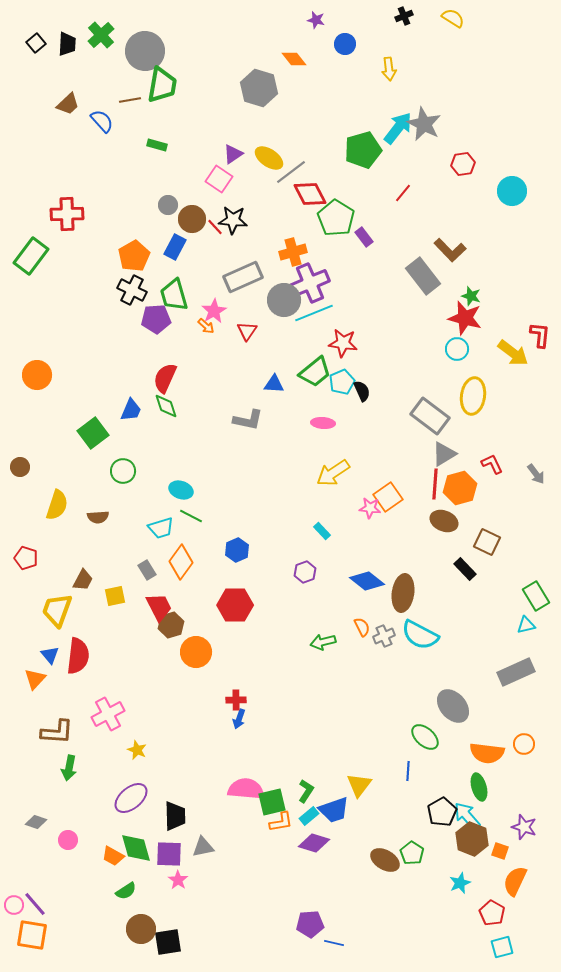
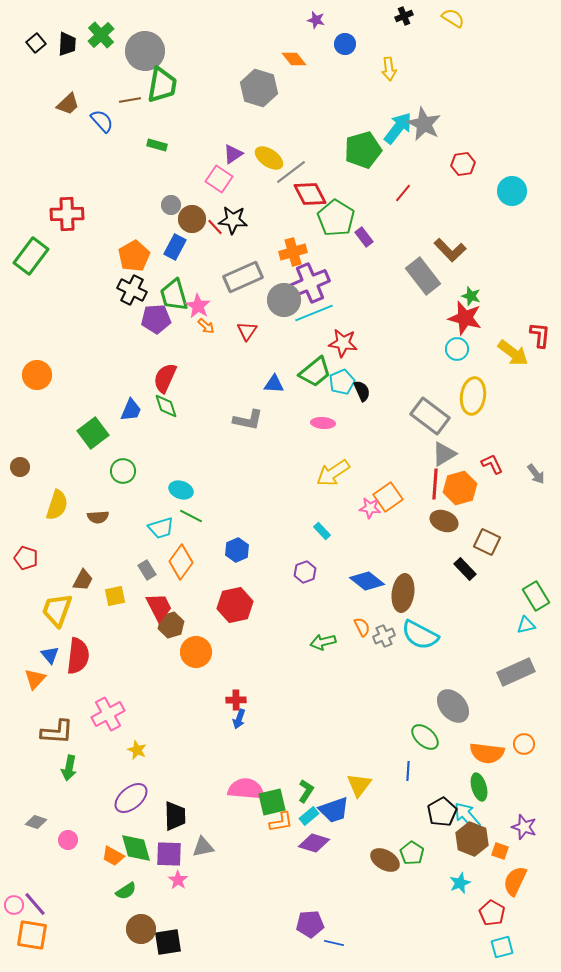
gray circle at (168, 205): moved 3 px right
pink star at (214, 311): moved 16 px left, 5 px up; rotated 10 degrees counterclockwise
red hexagon at (235, 605): rotated 12 degrees counterclockwise
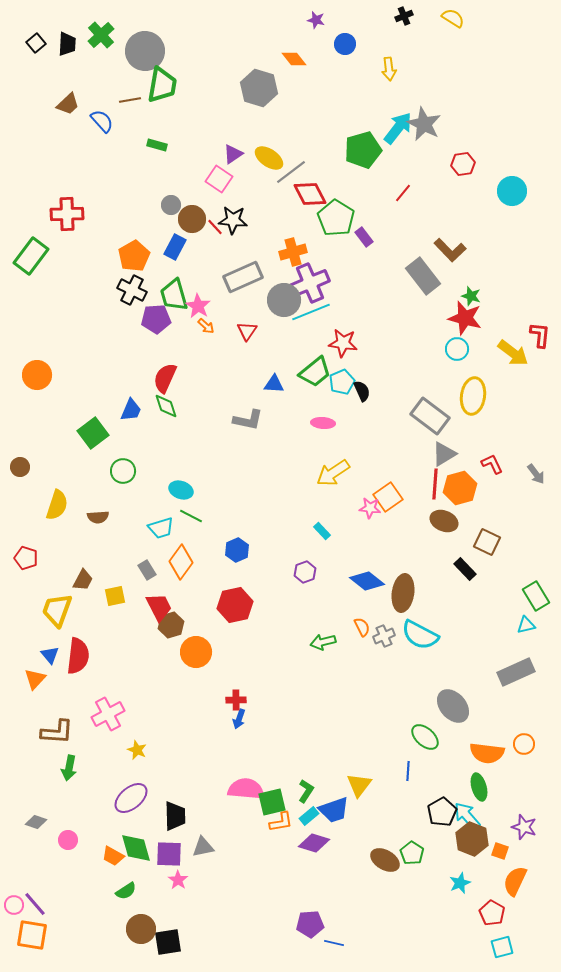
cyan line at (314, 313): moved 3 px left, 1 px up
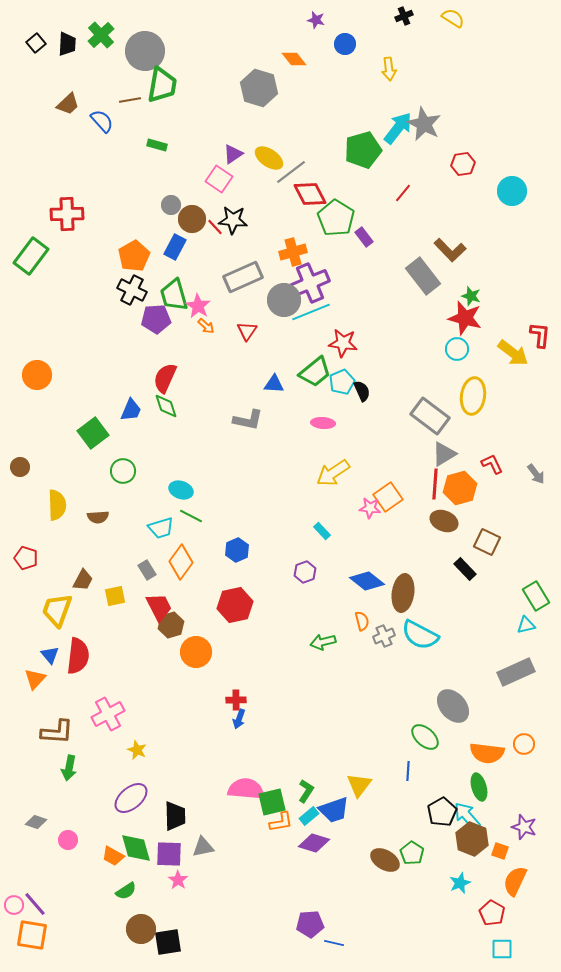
yellow semicircle at (57, 505): rotated 20 degrees counterclockwise
orange semicircle at (362, 627): moved 6 px up; rotated 12 degrees clockwise
cyan square at (502, 947): moved 2 px down; rotated 15 degrees clockwise
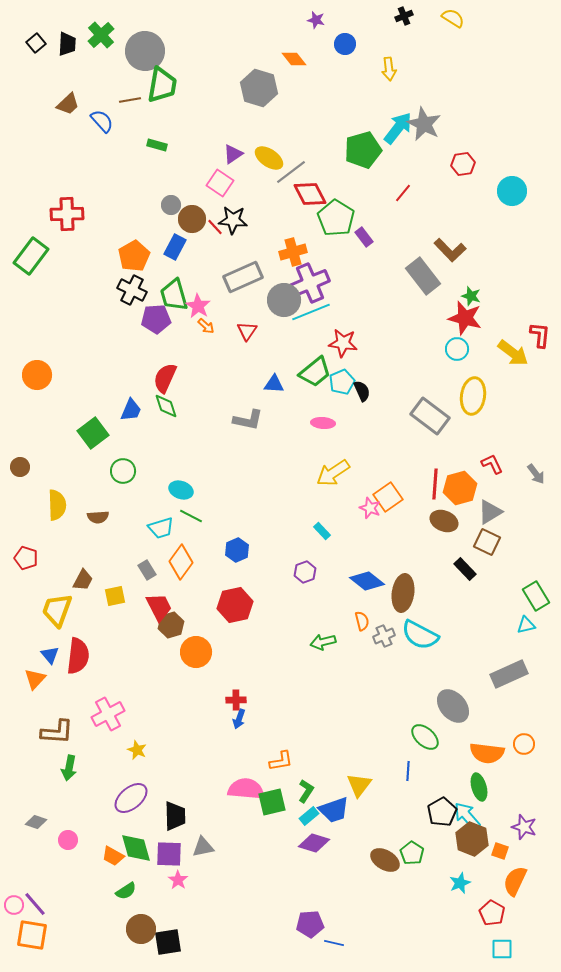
pink square at (219, 179): moved 1 px right, 4 px down
gray triangle at (444, 454): moved 46 px right, 58 px down
pink star at (370, 508): rotated 15 degrees clockwise
gray rectangle at (516, 672): moved 7 px left, 2 px down
orange L-shape at (281, 822): moved 61 px up
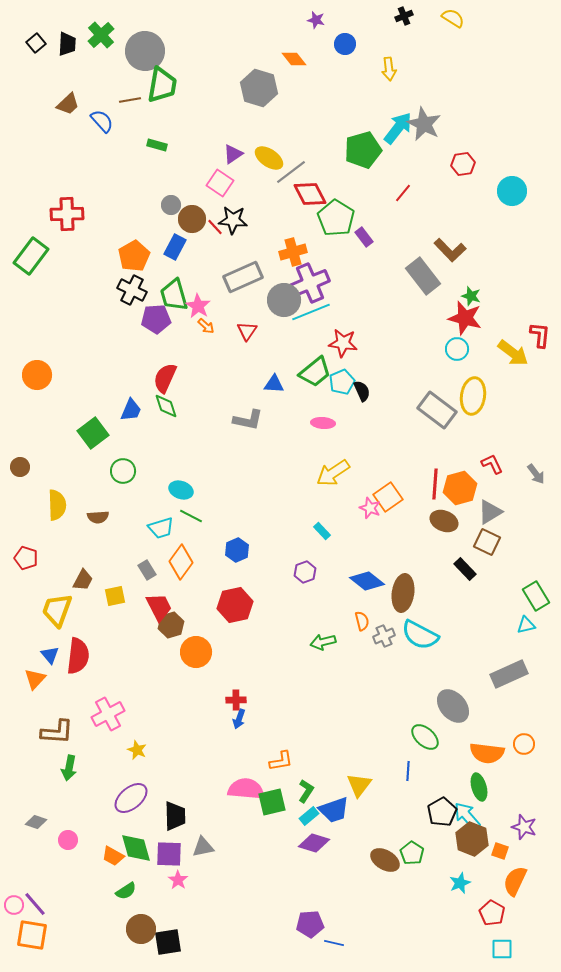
gray rectangle at (430, 416): moved 7 px right, 6 px up
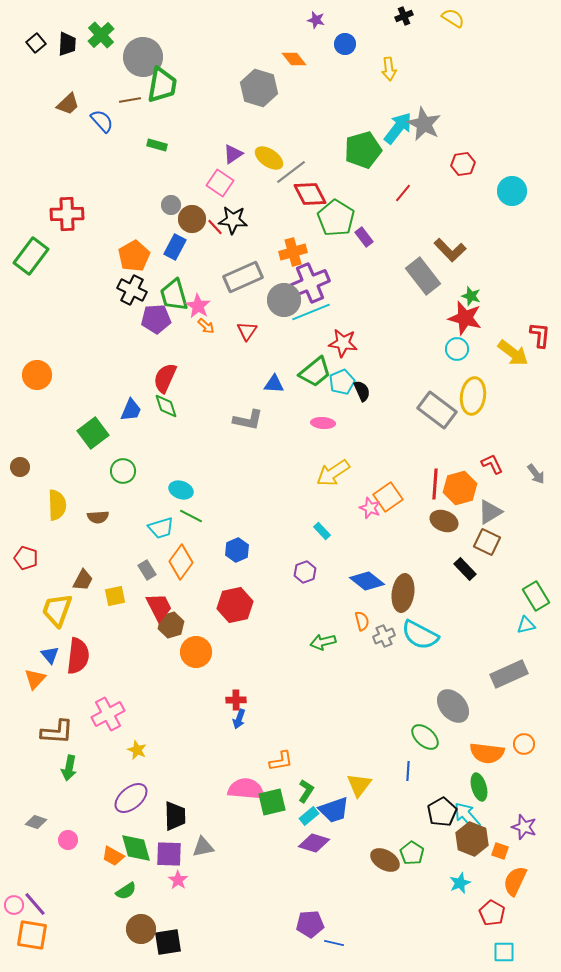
gray circle at (145, 51): moved 2 px left, 6 px down
cyan square at (502, 949): moved 2 px right, 3 px down
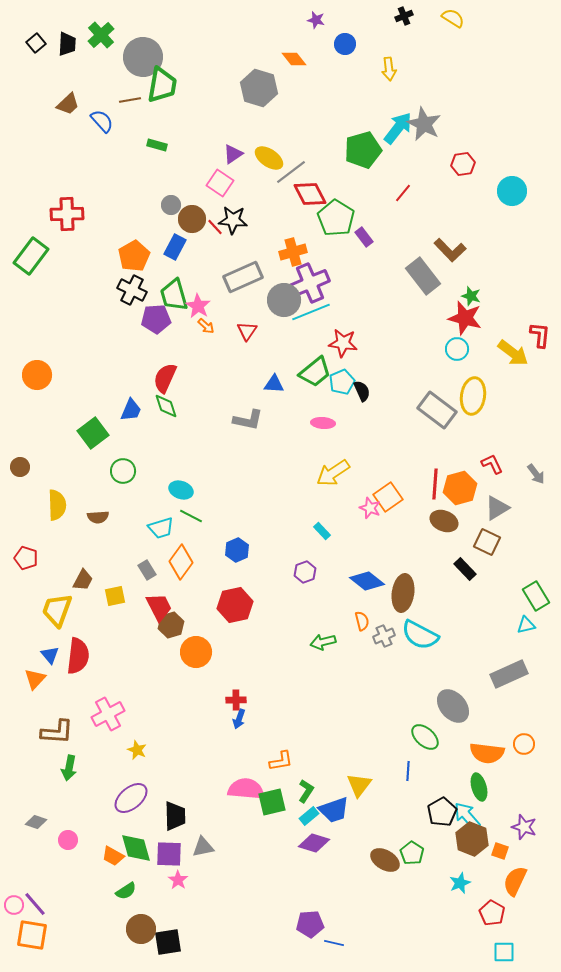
gray triangle at (490, 512): moved 7 px right, 4 px up
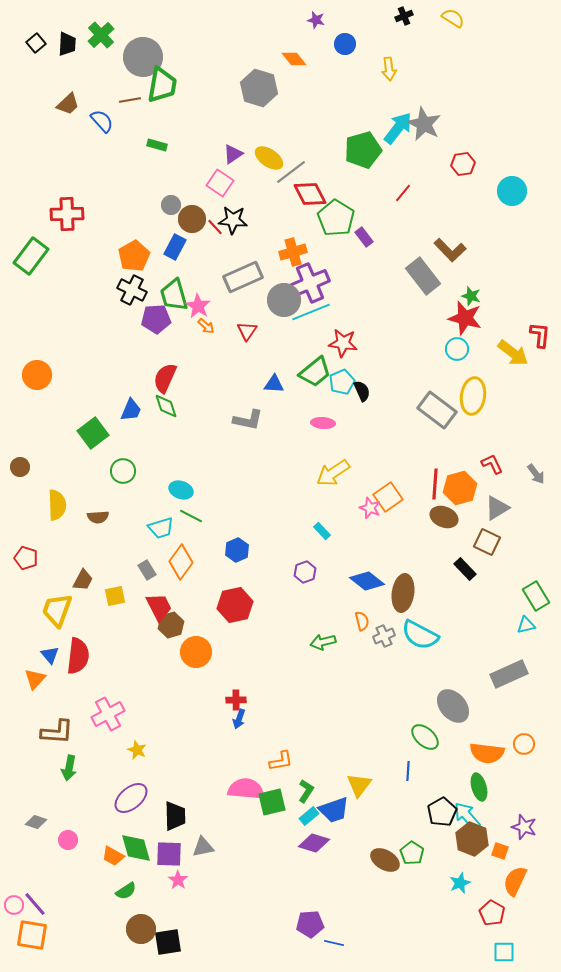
brown ellipse at (444, 521): moved 4 px up
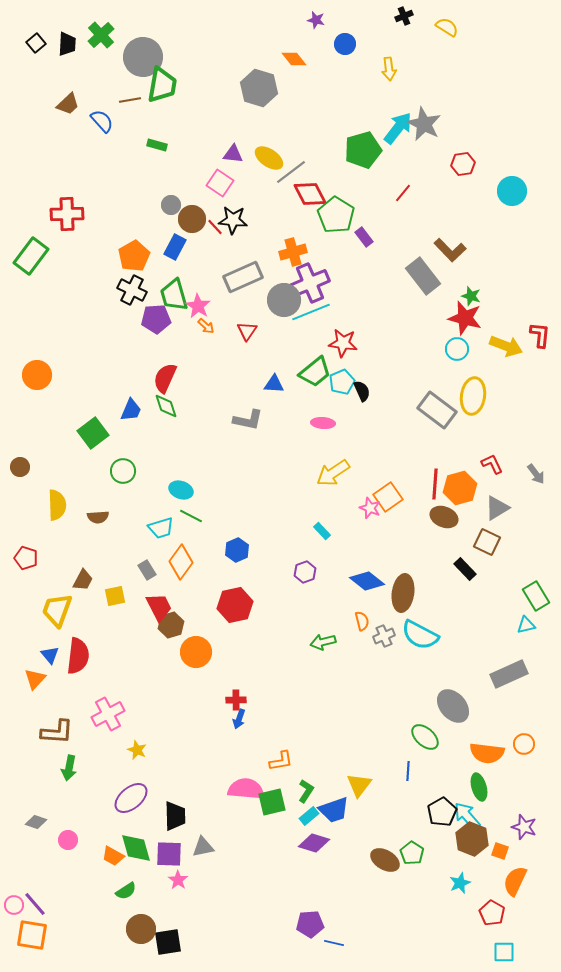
yellow semicircle at (453, 18): moved 6 px left, 9 px down
purple triangle at (233, 154): rotated 40 degrees clockwise
green pentagon at (336, 218): moved 3 px up
yellow arrow at (513, 353): moved 7 px left, 7 px up; rotated 16 degrees counterclockwise
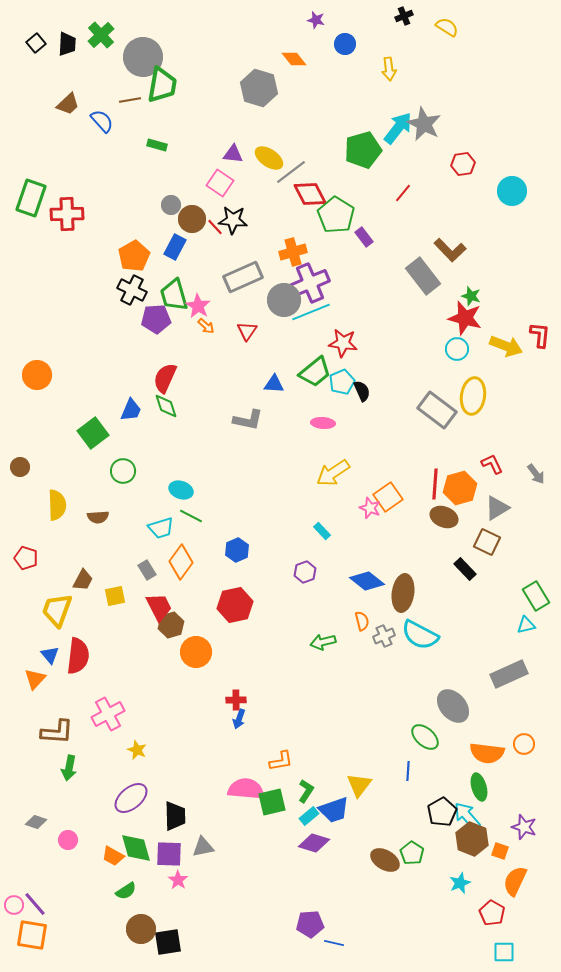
green rectangle at (31, 256): moved 58 px up; rotated 18 degrees counterclockwise
